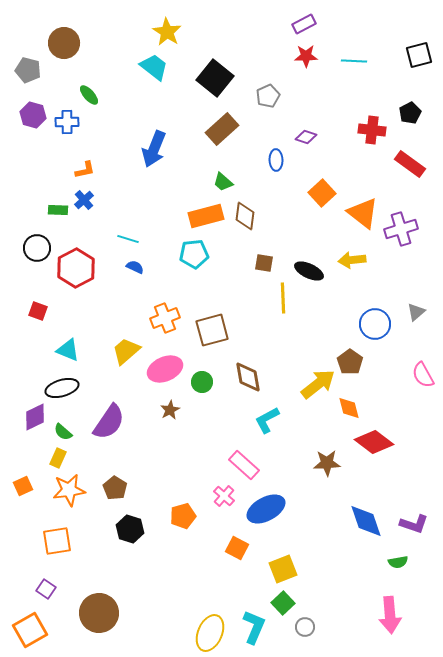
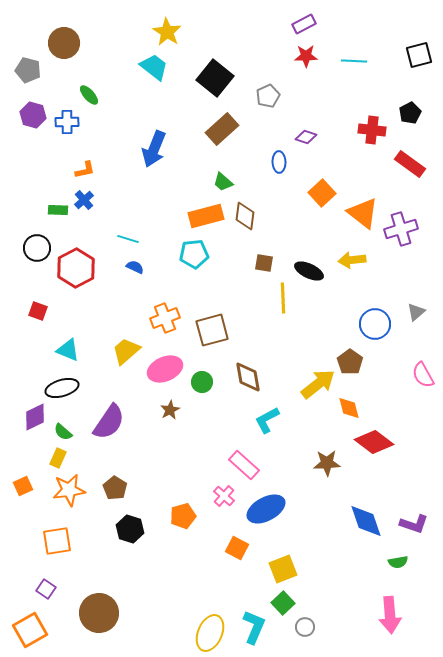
blue ellipse at (276, 160): moved 3 px right, 2 px down
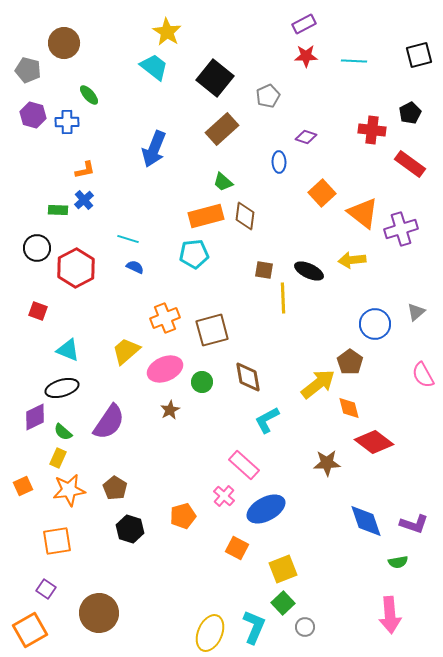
brown square at (264, 263): moved 7 px down
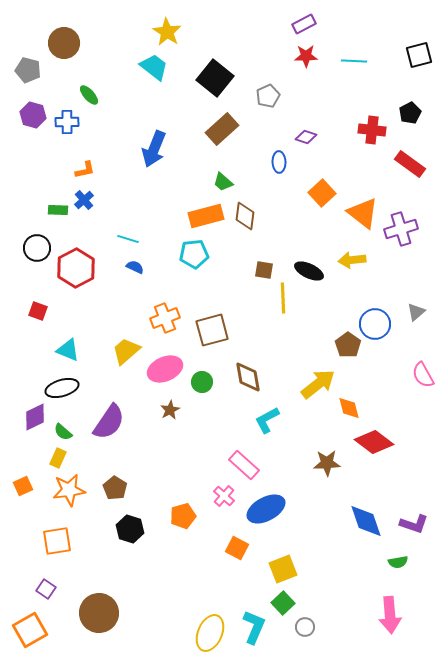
brown pentagon at (350, 362): moved 2 px left, 17 px up
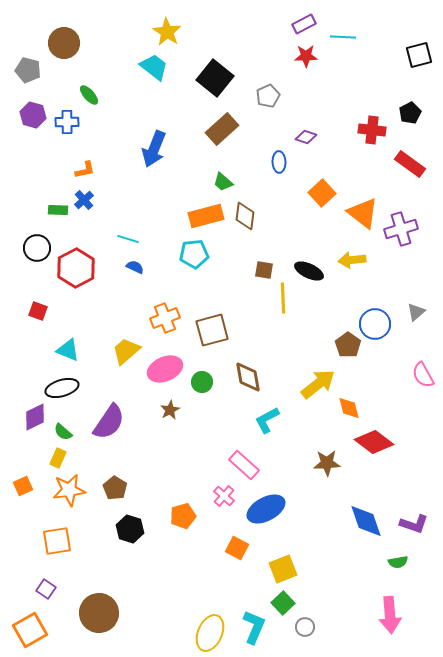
cyan line at (354, 61): moved 11 px left, 24 px up
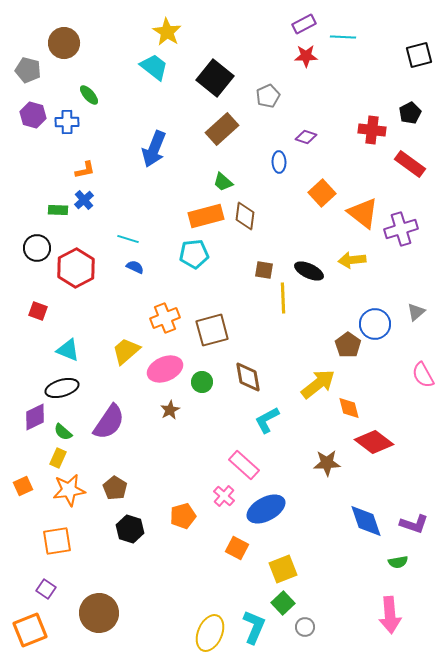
orange square at (30, 630): rotated 8 degrees clockwise
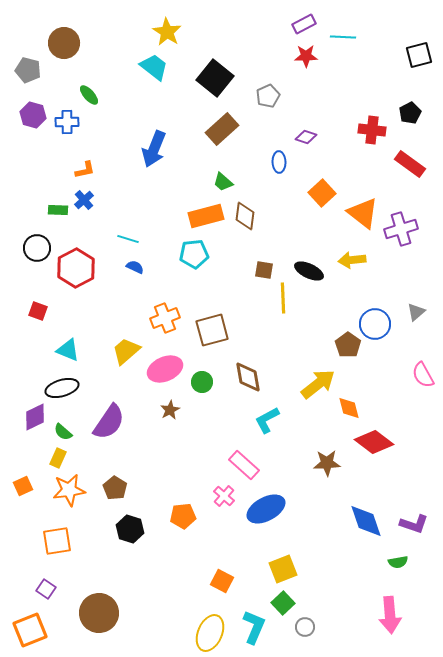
orange pentagon at (183, 516): rotated 10 degrees clockwise
orange square at (237, 548): moved 15 px left, 33 px down
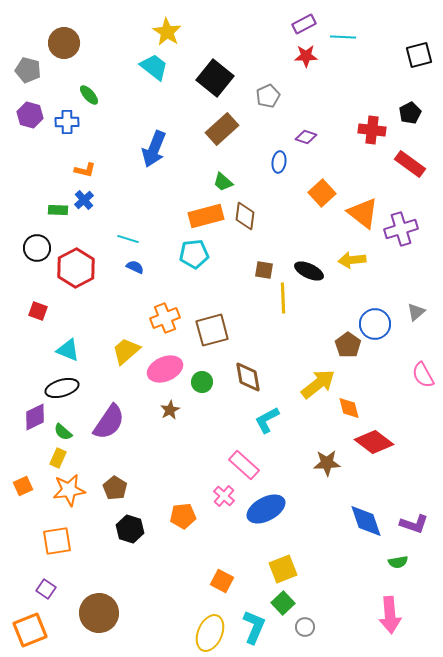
purple hexagon at (33, 115): moved 3 px left
blue ellipse at (279, 162): rotated 10 degrees clockwise
orange L-shape at (85, 170): rotated 25 degrees clockwise
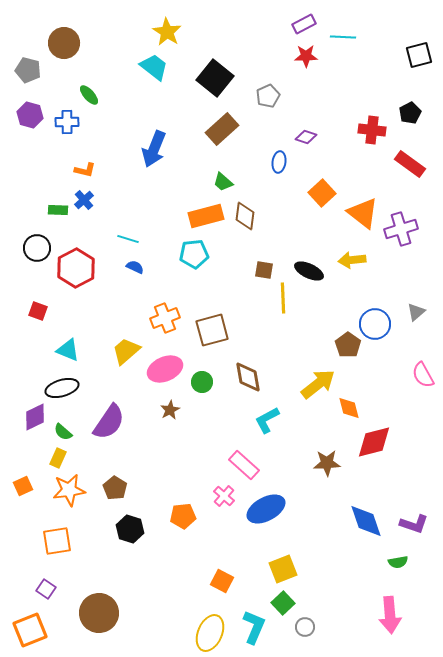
red diamond at (374, 442): rotated 51 degrees counterclockwise
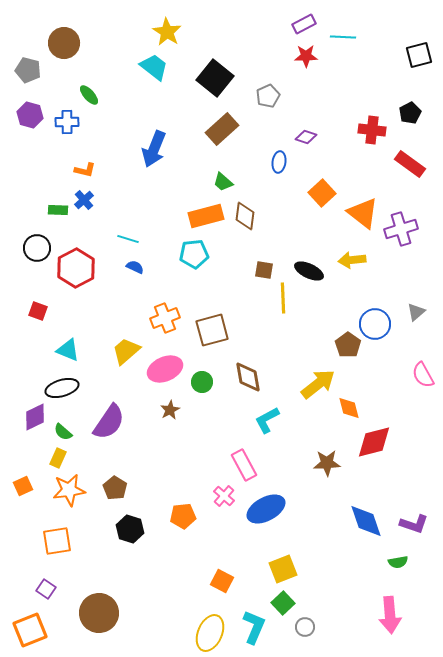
pink rectangle at (244, 465): rotated 20 degrees clockwise
